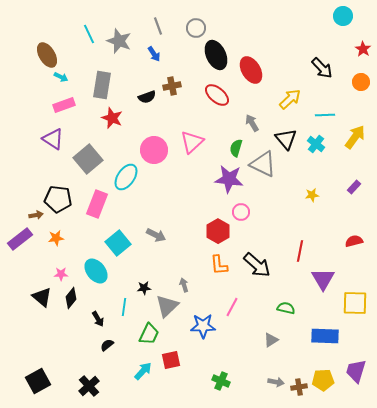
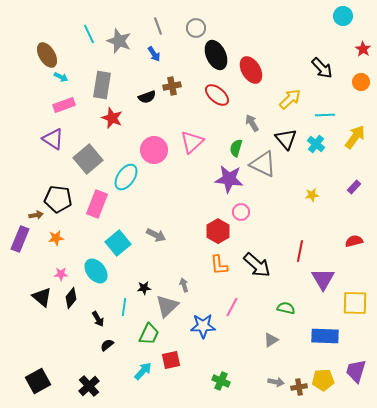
purple rectangle at (20, 239): rotated 30 degrees counterclockwise
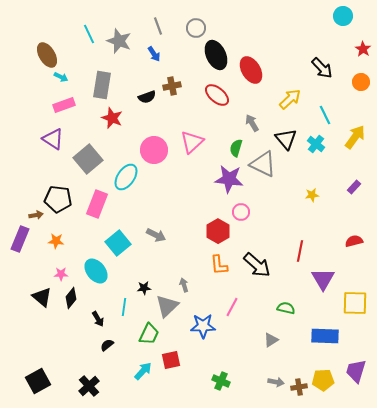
cyan line at (325, 115): rotated 66 degrees clockwise
orange star at (56, 238): moved 3 px down; rotated 14 degrees clockwise
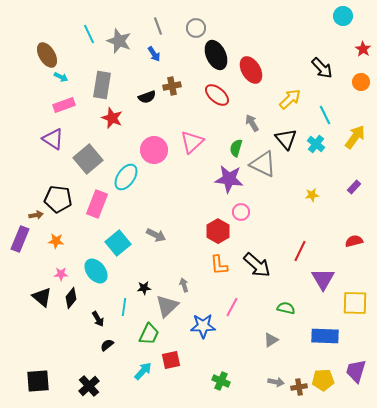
red line at (300, 251): rotated 15 degrees clockwise
black square at (38, 381): rotated 25 degrees clockwise
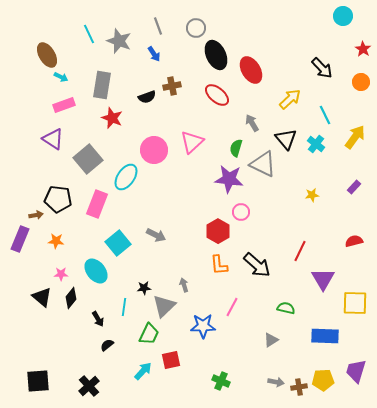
gray triangle at (167, 306): moved 3 px left
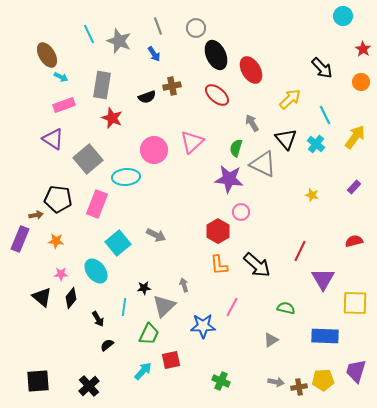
cyan ellipse at (126, 177): rotated 52 degrees clockwise
yellow star at (312, 195): rotated 24 degrees clockwise
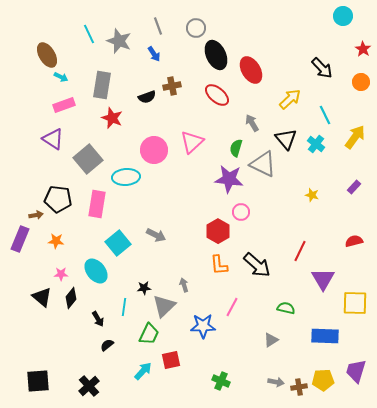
pink rectangle at (97, 204): rotated 12 degrees counterclockwise
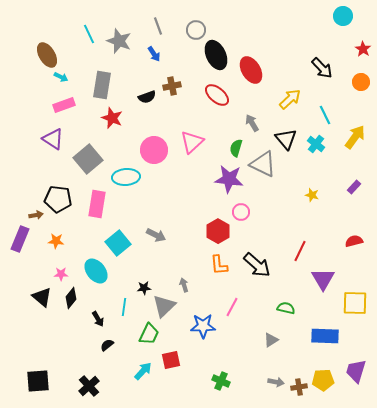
gray circle at (196, 28): moved 2 px down
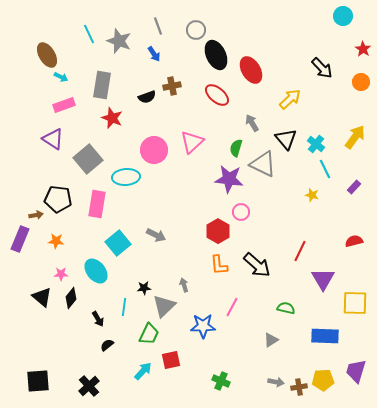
cyan line at (325, 115): moved 54 px down
